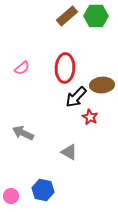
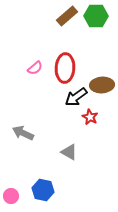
pink semicircle: moved 13 px right
black arrow: rotated 10 degrees clockwise
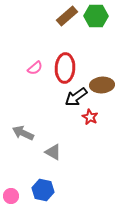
gray triangle: moved 16 px left
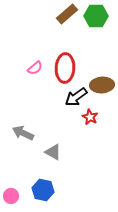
brown rectangle: moved 2 px up
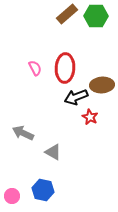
pink semicircle: rotated 77 degrees counterclockwise
black arrow: rotated 15 degrees clockwise
pink circle: moved 1 px right
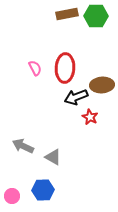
brown rectangle: rotated 30 degrees clockwise
gray arrow: moved 13 px down
gray triangle: moved 5 px down
blue hexagon: rotated 15 degrees counterclockwise
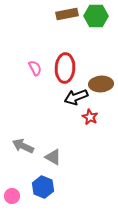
brown ellipse: moved 1 px left, 1 px up
blue hexagon: moved 3 px up; rotated 25 degrees clockwise
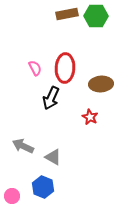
black arrow: moved 25 px left, 1 px down; rotated 45 degrees counterclockwise
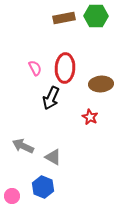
brown rectangle: moved 3 px left, 4 px down
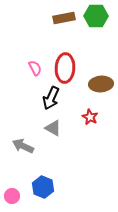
gray triangle: moved 29 px up
